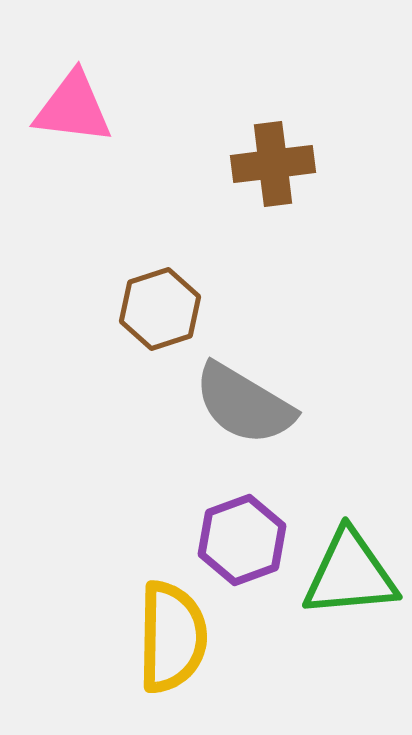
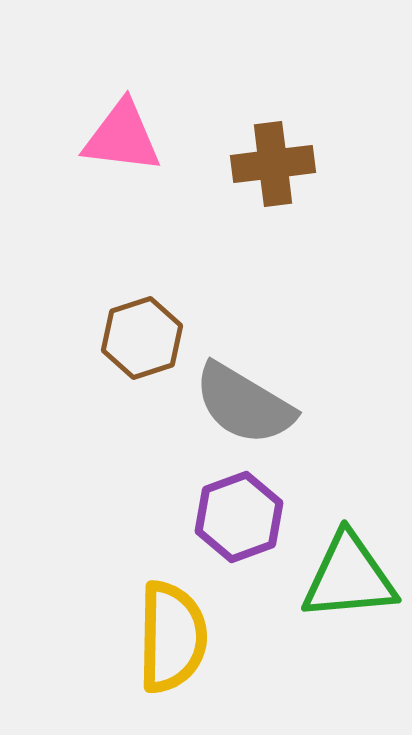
pink triangle: moved 49 px right, 29 px down
brown hexagon: moved 18 px left, 29 px down
purple hexagon: moved 3 px left, 23 px up
green triangle: moved 1 px left, 3 px down
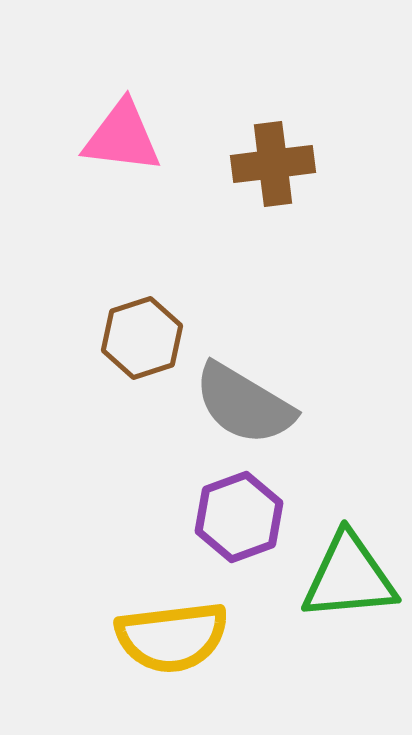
yellow semicircle: rotated 82 degrees clockwise
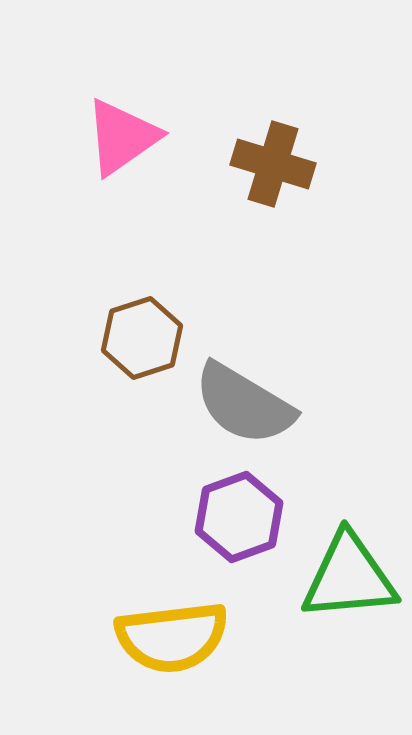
pink triangle: rotated 42 degrees counterclockwise
brown cross: rotated 24 degrees clockwise
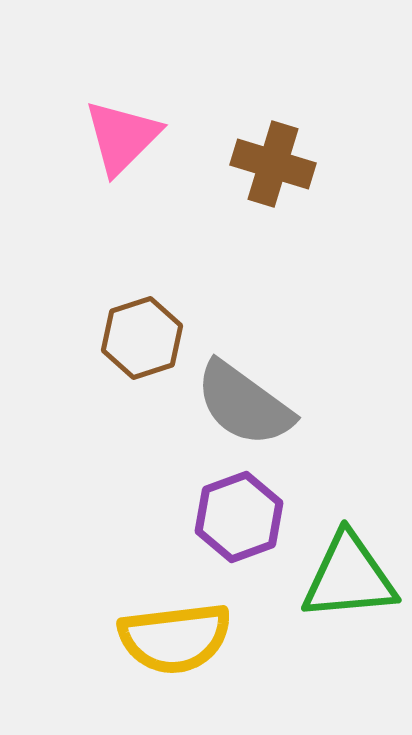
pink triangle: rotated 10 degrees counterclockwise
gray semicircle: rotated 5 degrees clockwise
yellow semicircle: moved 3 px right, 1 px down
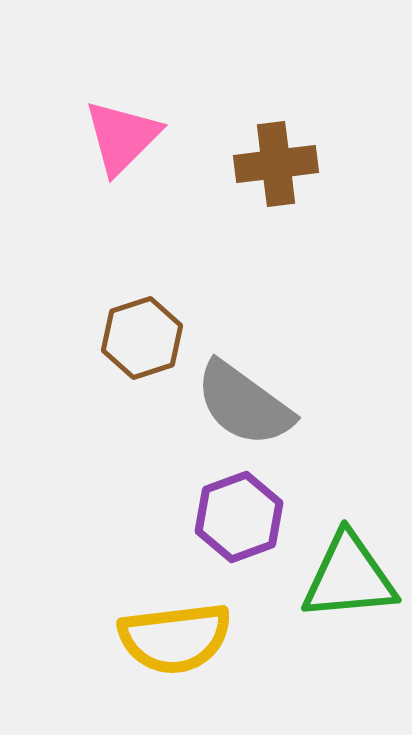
brown cross: moved 3 px right; rotated 24 degrees counterclockwise
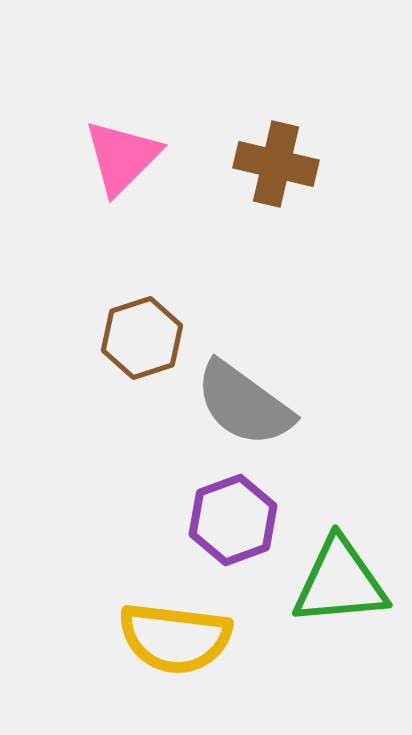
pink triangle: moved 20 px down
brown cross: rotated 20 degrees clockwise
purple hexagon: moved 6 px left, 3 px down
green triangle: moved 9 px left, 5 px down
yellow semicircle: rotated 14 degrees clockwise
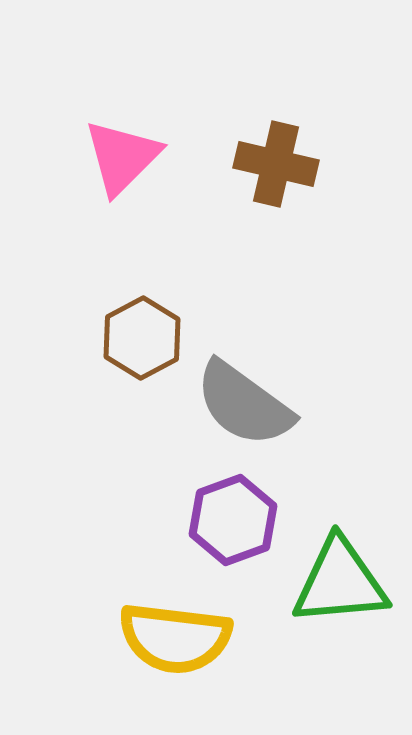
brown hexagon: rotated 10 degrees counterclockwise
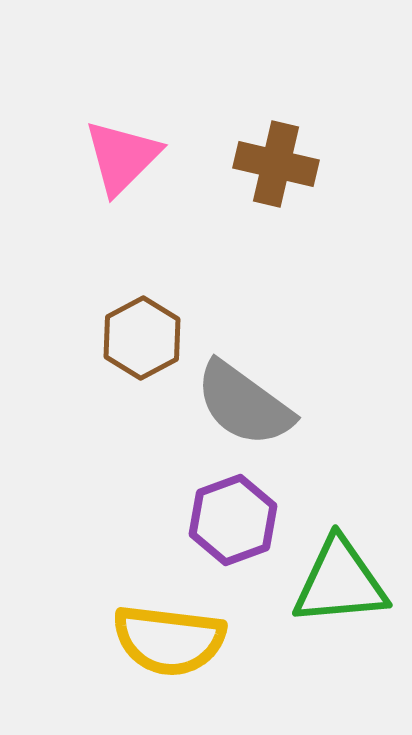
yellow semicircle: moved 6 px left, 2 px down
